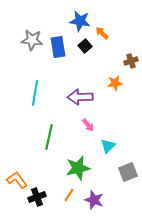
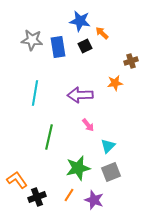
black square: rotated 16 degrees clockwise
purple arrow: moved 2 px up
gray square: moved 17 px left
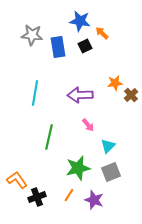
gray star: moved 5 px up
brown cross: moved 34 px down; rotated 24 degrees counterclockwise
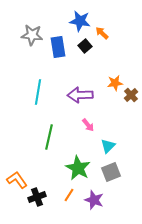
black square: rotated 16 degrees counterclockwise
cyan line: moved 3 px right, 1 px up
green star: rotated 30 degrees counterclockwise
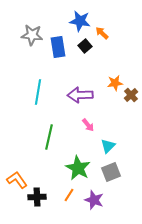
black cross: rotated 18 degrees clockwise
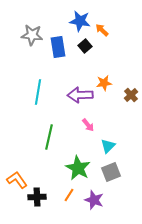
orange arrow: moved 3 px up
orange star: moved 11 px left
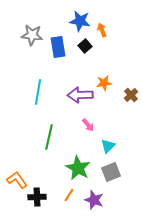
orange arrow: rotated 24 degrees clockwise
